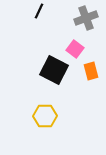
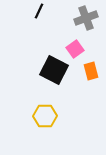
pink square: rotated 18 degrees clockwise
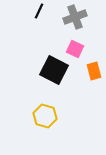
gray cross: moved 11 px left, 1 px up
pink square: rotated 30 degrees counterclockwise
orange rectangle: moved 3 px right
yellow hexagon: rotated 15 degrees clockwise
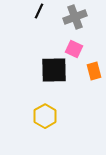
pink square: moved 1 px left
black square: rotated 28 degrees counterclockwise
yellow hexagon: rotated 15 degrees clockwise
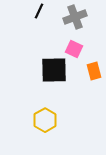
yellow hexagon: moved 4 px down
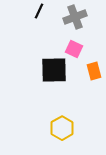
yellow hexagon: moved 17 px right, 8 px down
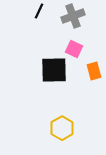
gray cross: moved 2 px left, 1 px up
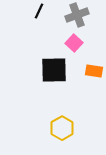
gray cross: moved 4 px right, 1 px up
pink square: moved 6 px up; rotated 18 degrees clockwise
orange rectangle: rotated 66 degrees counterclockwise
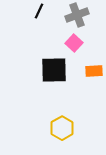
orange rectangle: rotated 12 degrees counterclockwise
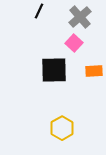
gray cross: moved 3 px right, 2 px down; rotated 20 degrees counterclockwise
